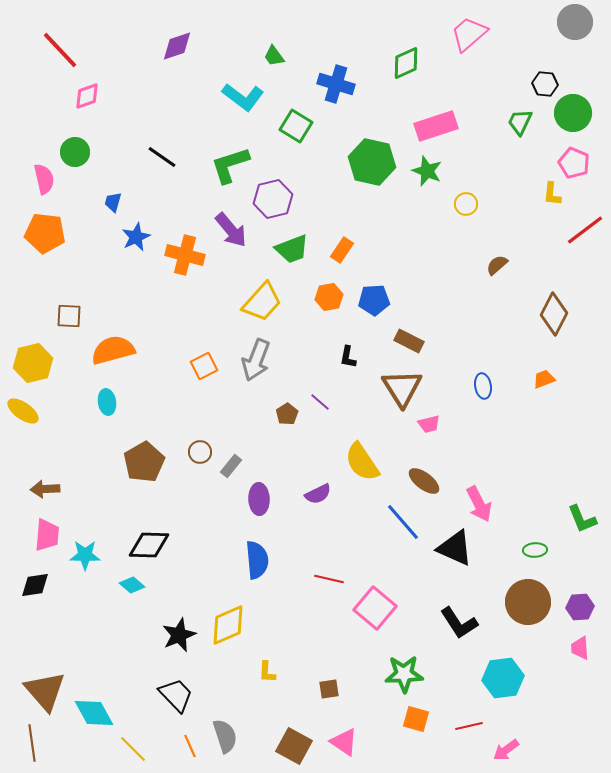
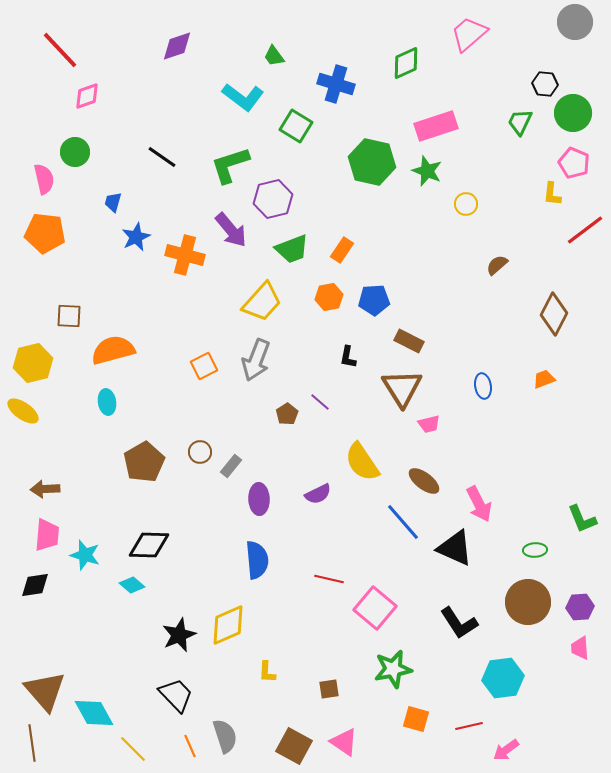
cyan star at (85, 555): rotated 16 degrees clockwise
green star at (404, 674): moved 11 px left, 5 px up; rotated 9 degrees counterclockwise
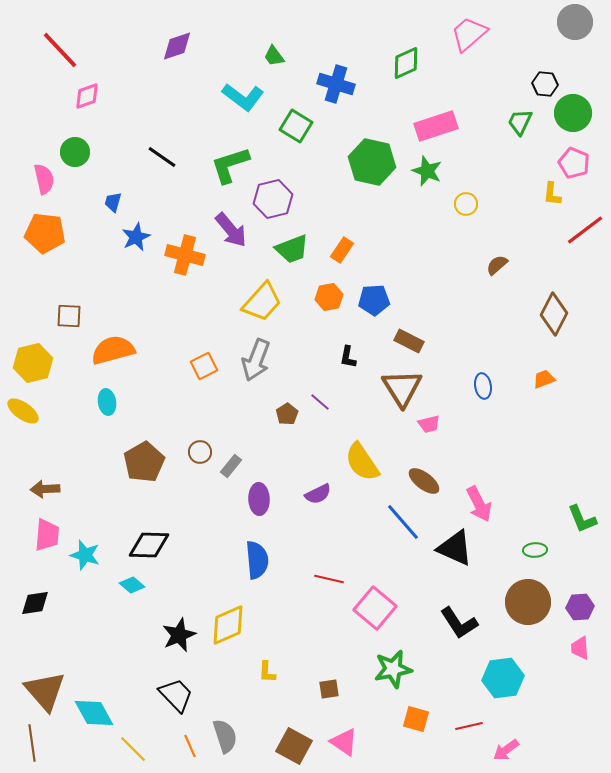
black diamond at (35, 585): moved 18 px down
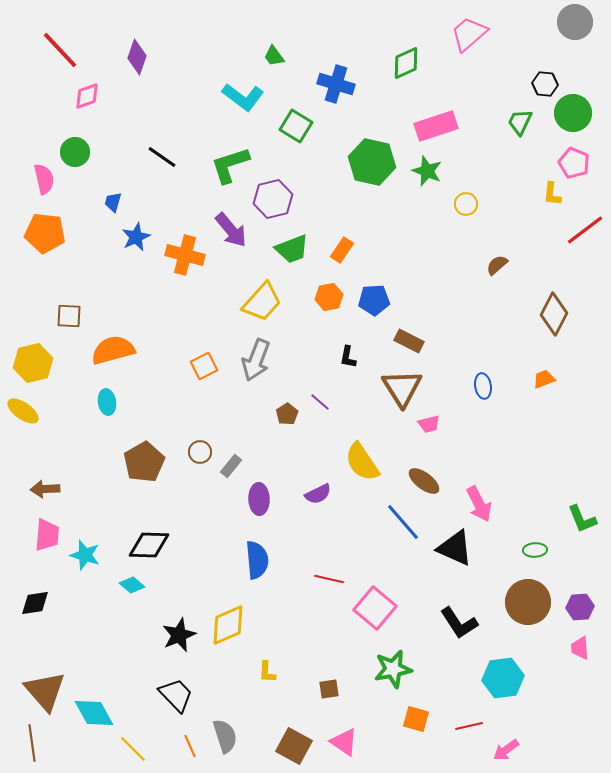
purple diamond at (177, 46): moved 40 px left, 11 px down; rotated 52 degrees counterclockwise
